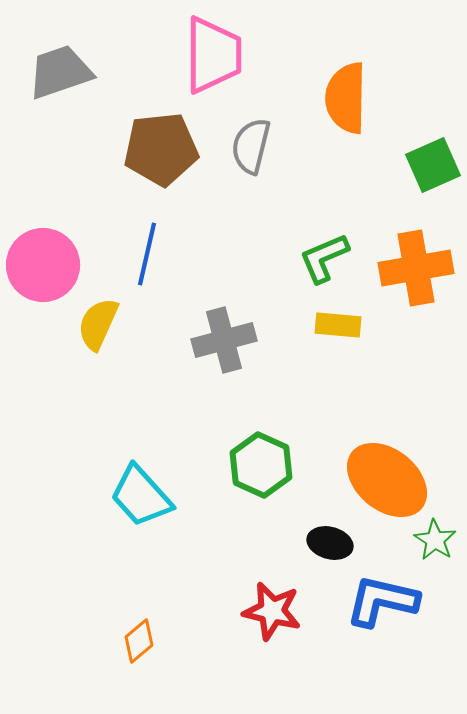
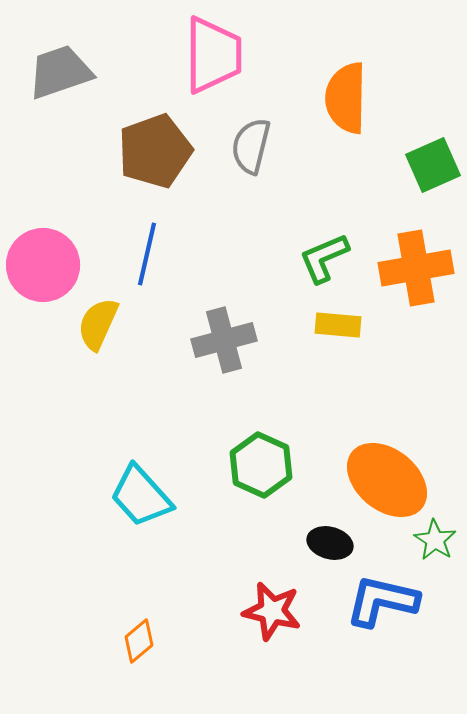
brown pentagon: moved 6 px left, 2 px down; rotated 14 degrees counterclockwise
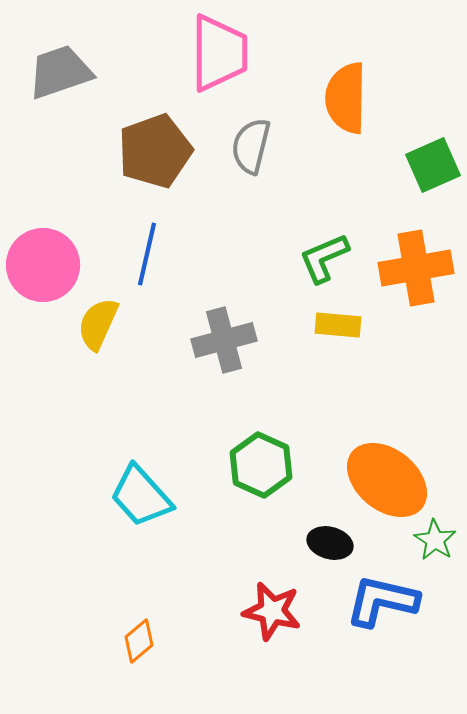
pink trapezoid: moved 6 px right, 2 px up
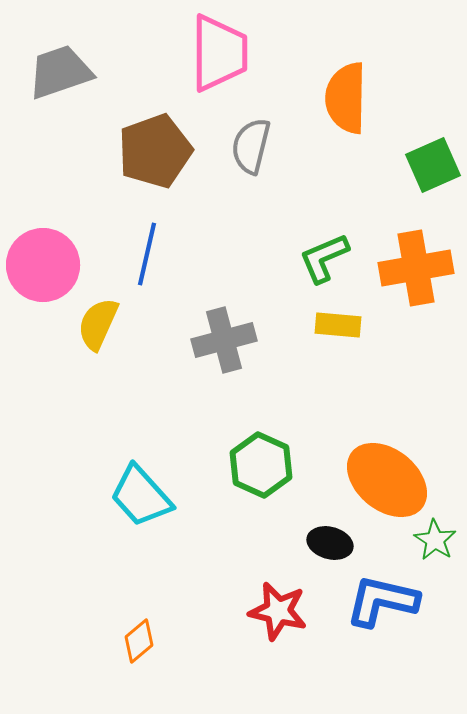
red star: moved 6 px right
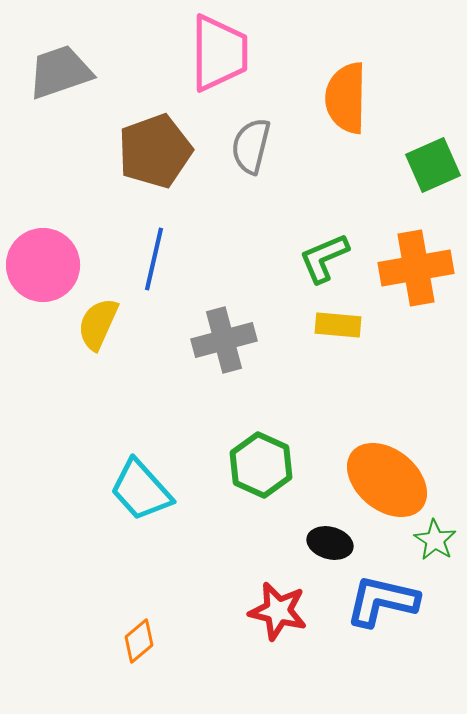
blue line: moved 7 px right, 5 px down
cyan trapezoid: moved 6 px up
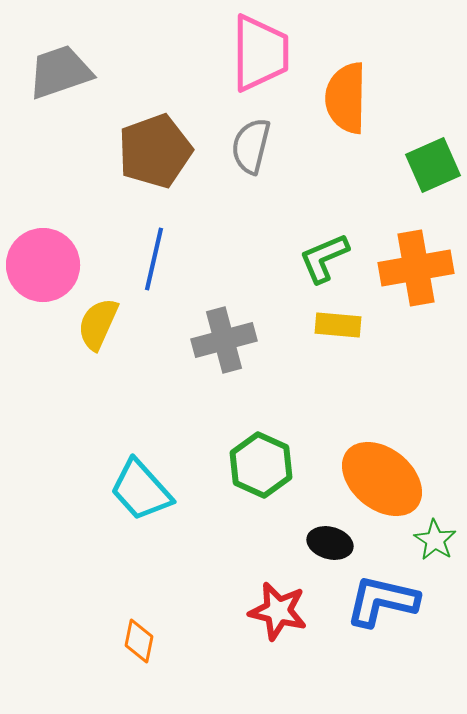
pink trapezoid: moved 41 px right
orange ellipse: moved 5 px left, 1 px up
orange diamond: rotated 39 degrees counterclockwise
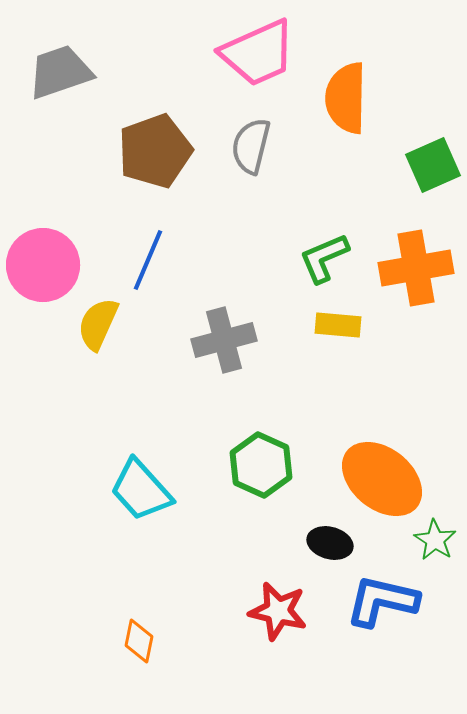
pink trapezoid: moved 2 px left; rotated 66 degrees clockwise
blue line: moved 6 px left, 1 px down; rotated 10 degrees clockwise
